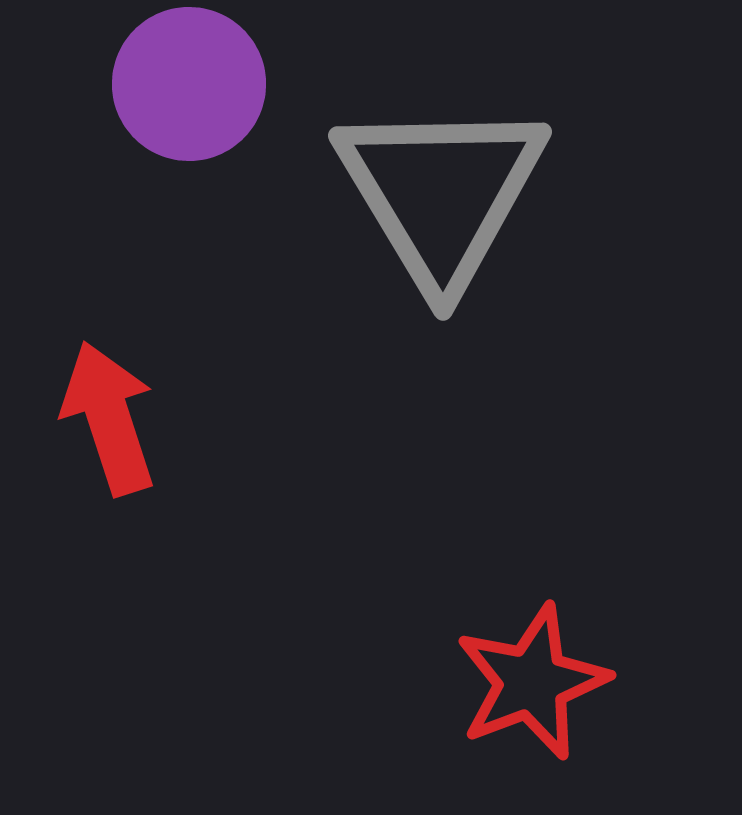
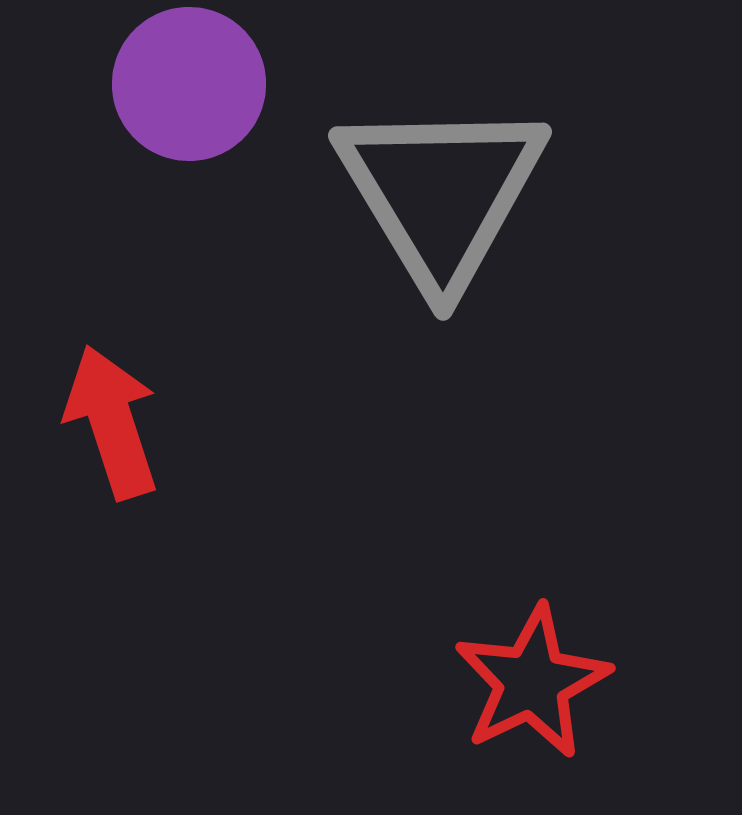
red arrow: moved 3 px right, 4 px down
red star: rotated 5 degrees counterclockwise
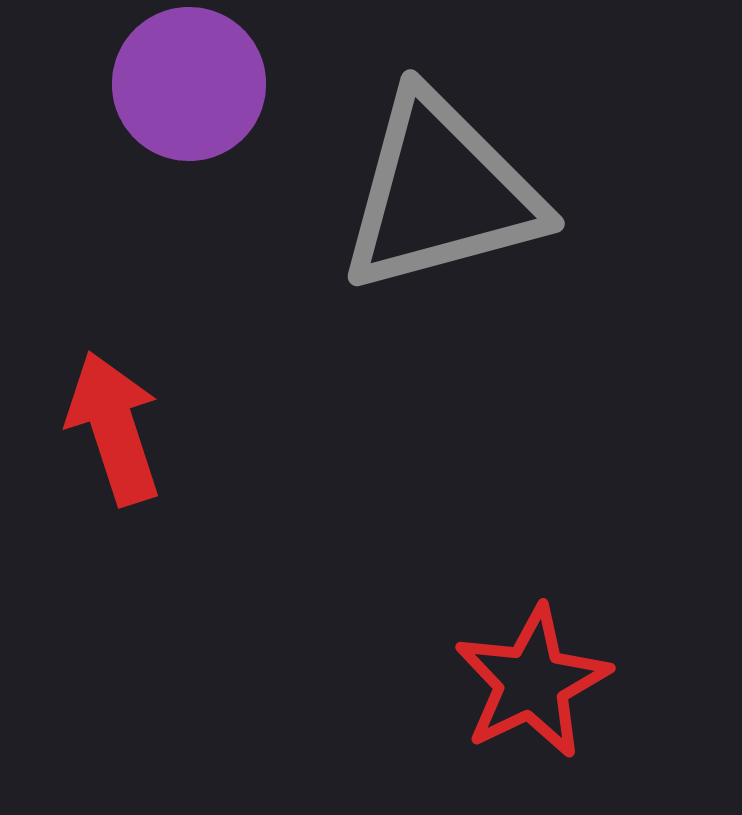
gray triangle: rotated 46 degrees clockwise
red arrow: moved 2 px right, 6 px down
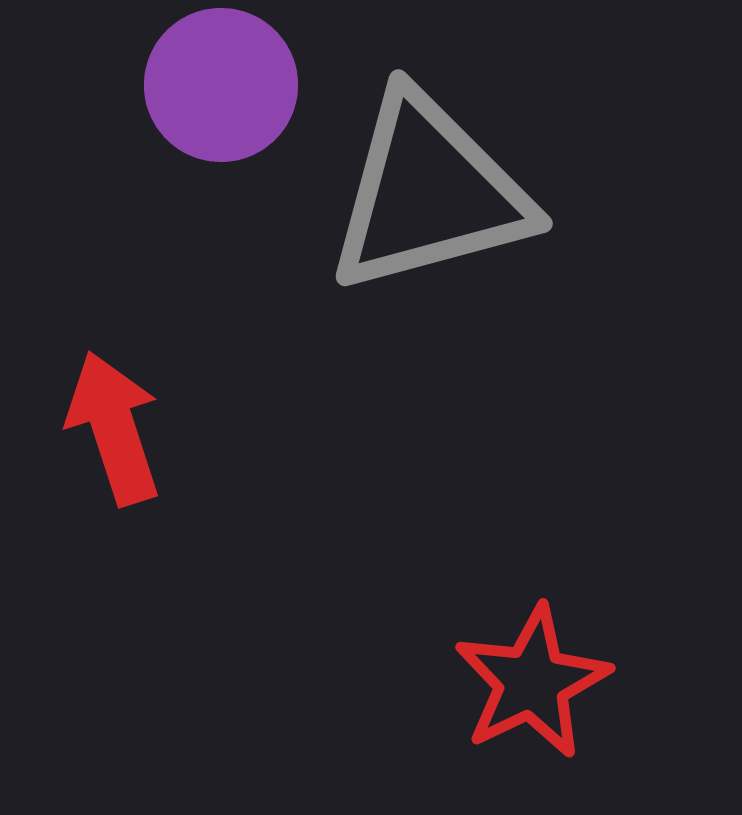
purple circle: moved 32 px right, 1 px down
gray triangle: moved 12 px left
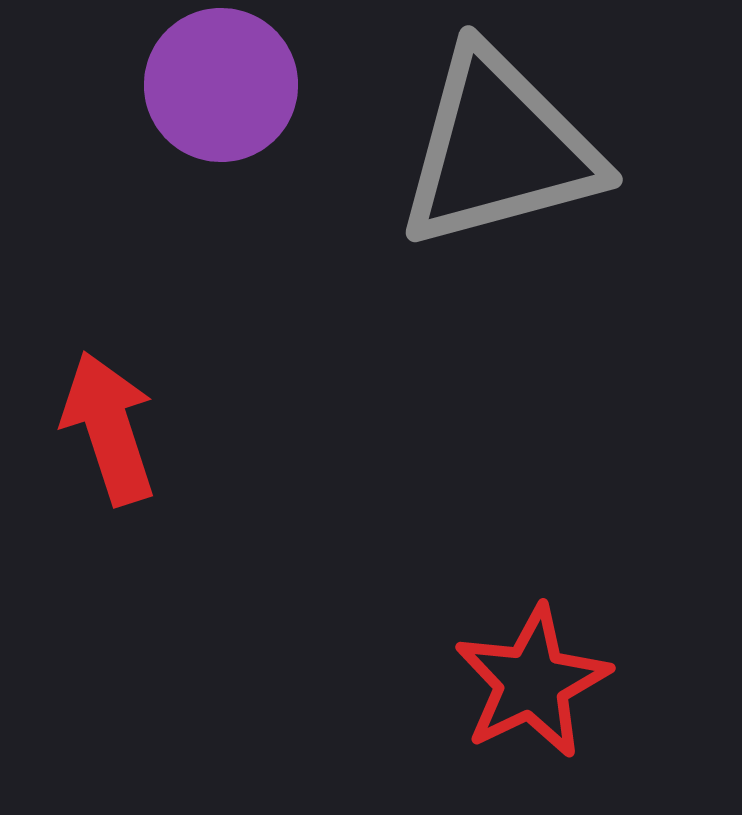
gray triangle: moved 70 px right, 44 px up
red arrow: moved 5 px left
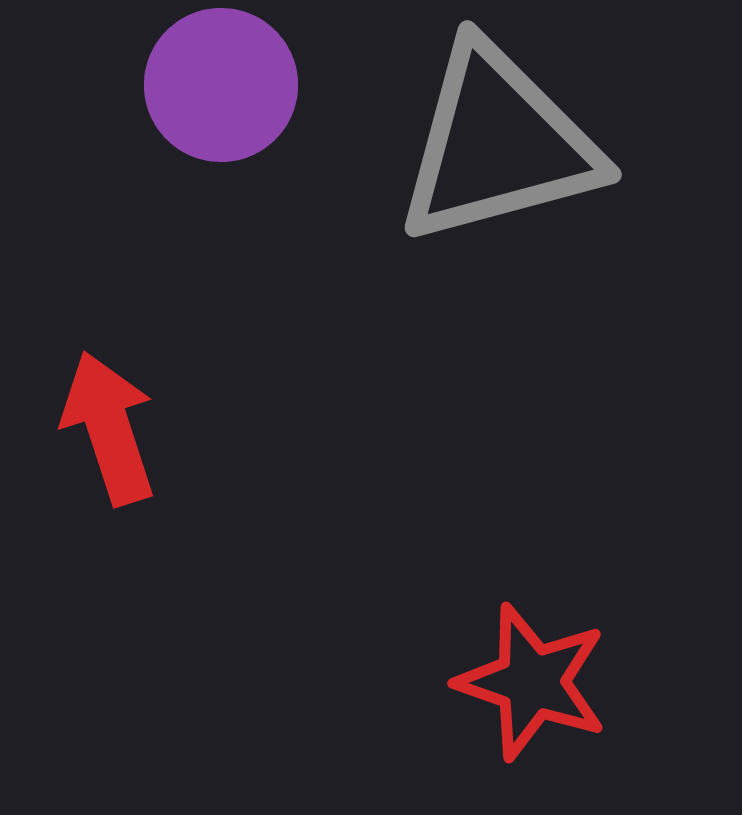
gray triangle: moved 1 px left, 5 px up
red star: rotated 27 degrees counterclockwise
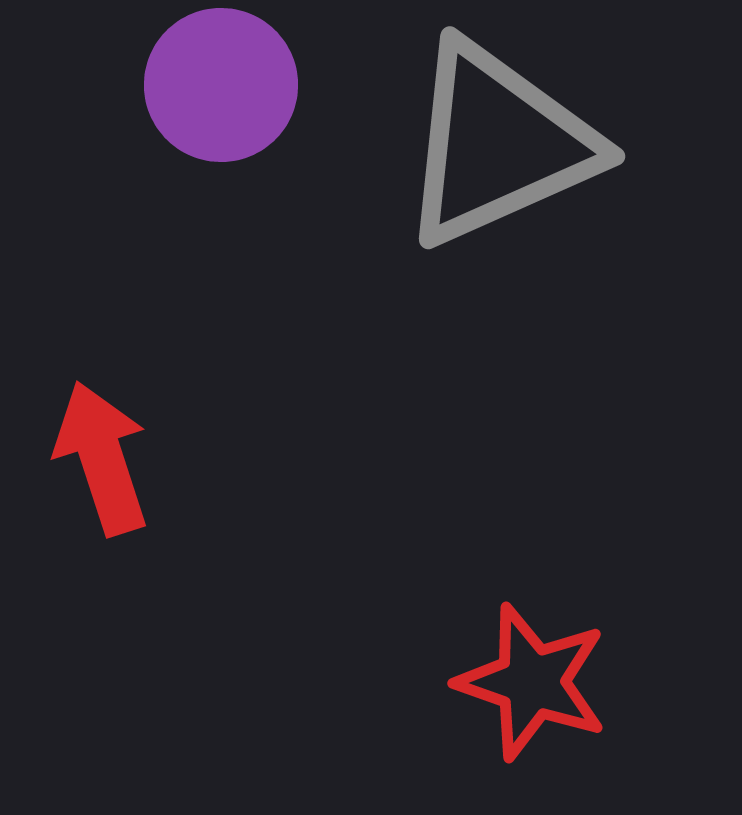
gray triangle: rotated 9 degrees counterclockwise
red arrow: moved 7 px left, 30 px down
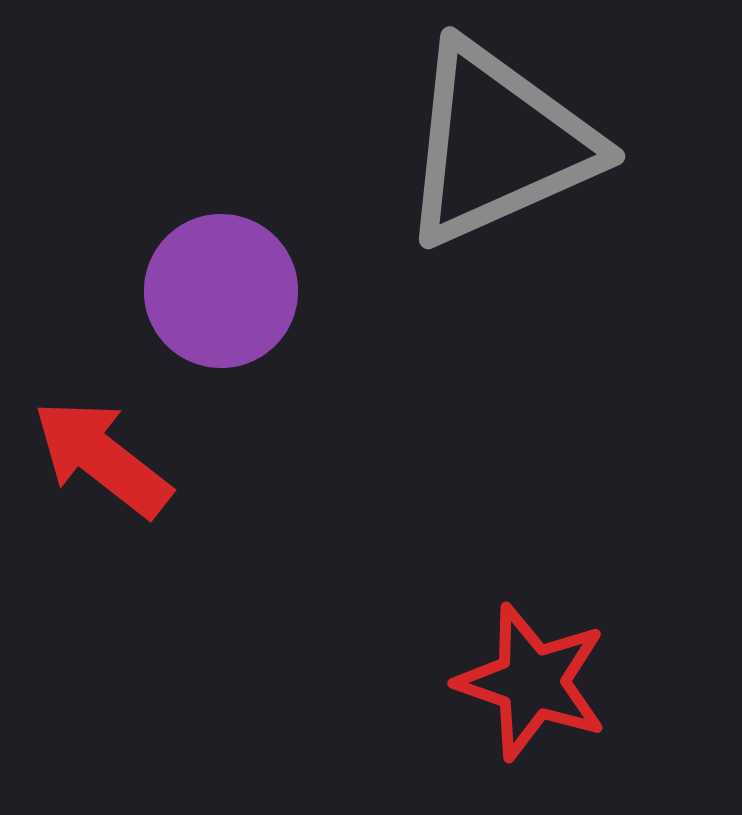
purple circle: moved 206 px down
red arrow: rotated 34 degrees counterclockwise
